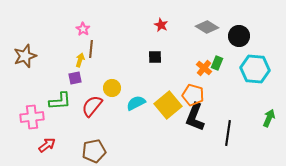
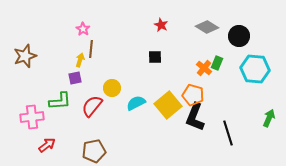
black line: rotated 25 degrees counterclockwise
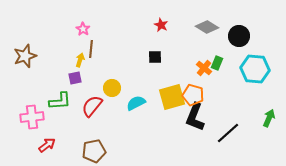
yellow square: moved 4 px right, 8 px up; rotated 24 degrees clockwise
black line: rotated 65 degrees clockwise
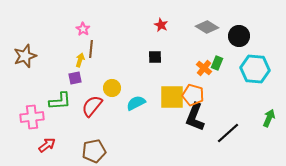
yellow square: rotated 16 degrees clockwise
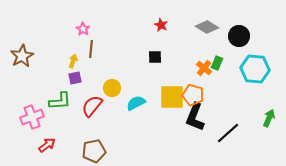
brown star: moved 3 px left; rotated 10 degrees counterclockwise
yellow arrow: moved 7 px left, 1 px down
pink cross: rotated 15 degrees counterclockwise
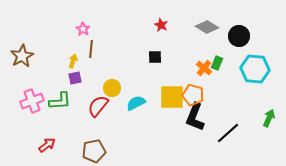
red semicircle: moved 6 px right
pink cross: moved 16 px up
